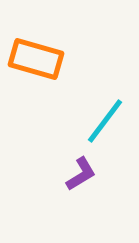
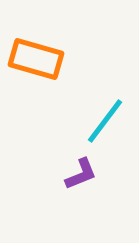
purple L-shape: rotated 9 degrees clockwise
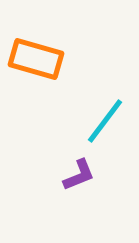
purple L-shape: moved 2 px left, 1 px down
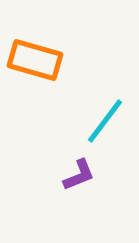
orange rectangle: moved 1 px left, 1 px down
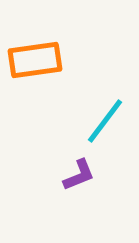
orange rectangle: rotated 24 degrees counterclockwise
